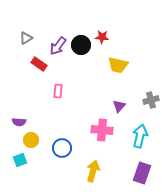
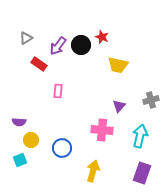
red star: rotated 16 degrees clockwise
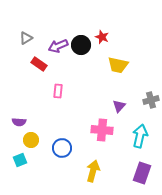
purple arrow: rotated 30 degrees clockwise
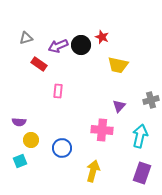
gray triangle: rotated 16 degrees clockwise
cyan square: moved 1 px down
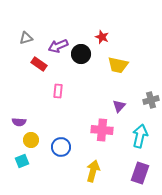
black circle: moved 9 px down
blue circle: moved 1 px left, 1 px up
cyan square: moved 2 px right
purple rectangle: moved 2 px left
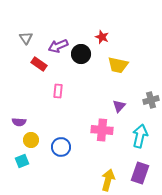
gray triangle: rotated 48 degrees counterclockwise
yellow arrow: moved 15 px right, 9 px down
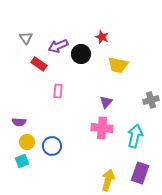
purple triangle: moved 13 px left, 4 px up
pink cross: moved 2 px up
cyan arrow: moved 5 px left
yellow circle: moved 4 px left, 2 px down
blue circle: moved 9 px left, 1 px up
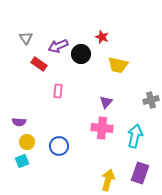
blue circle: moved 7 px right
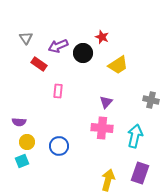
black circle: moved 2 px right, 1 px up
yellow trapezoid: rotated 45 degrees counterclockwise
gray cross: rotated 28 degrees clockwise
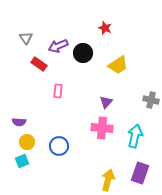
red star: moved 3 px right, 9 px up
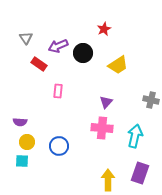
red star: moved 1 px left, 1 px down; rotated 24 degrees clockwise
purple semicircle: moved 1 px right
cyan square: rotated 24 degrees clockwise
yellow arrow: rotated 15 degrees counterclockwise
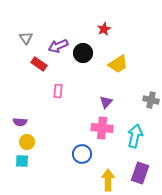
yellow trapezoid: moved 1 px up
blue circle: moved 23 px right, 8 px down
